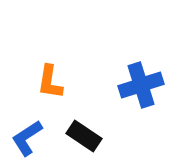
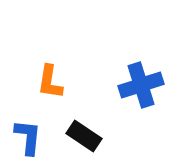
blue L-shape: moved 1 px right, 1 px up; rotated 129 degrees clockwise
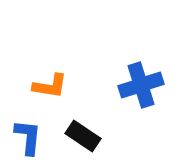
orange L-shape: moved 4 px down; rotated 90 degrees counterclockwise
black rectangle: moved 1 px left
